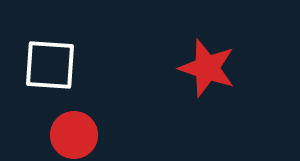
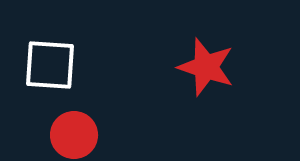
red star: moved 1 px left, 1 px up
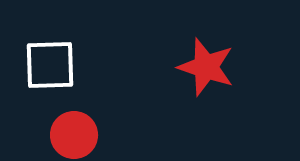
white square: rotated 6 degrees counterclockwise
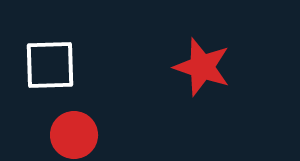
red star: moved 4 px left
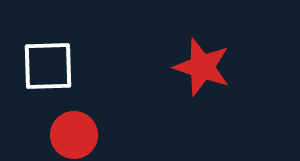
white square: moved 2 px left, 1 px down
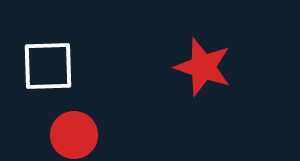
red star: moved 1 px right
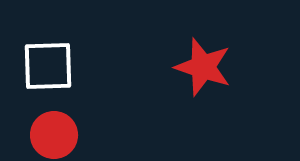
red circle: moved 20 px left
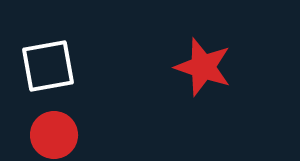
white square: rotated 8 degrees counterclockwise
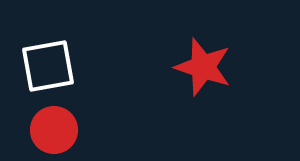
red circle: moved 5 px up
